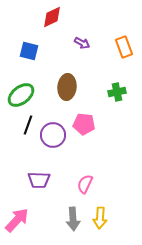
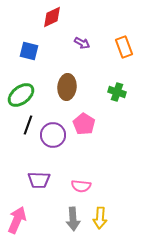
green cross: rotated 30 degrees clockwise
pink pentagon: rotated 25 degrees clockwise
pink semicircle: moved 4 px left, 2 px down; rotated 108 degrees counterclockwise
pink arrow: rotated 20 degrees counterclockwise
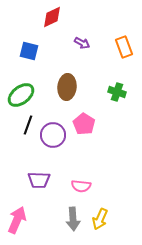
yellow arrow: moved 1 px down; rotated 20 degrees clockwise
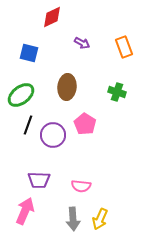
blue square: moved 2 px down
pink pentagon: moved 1 px right
pink arrow: moved 8 px right, 9 px up
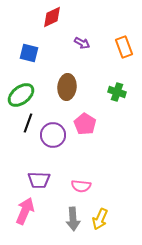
black line: moved 2 px up
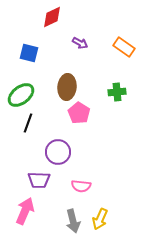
purple arrow: moved 2 px left
orange rectangle: rotated 35 degrees counterclockwise
green cross: rotated 24 degrees counterclockwise
pink pentagon: moved 6 px left, 11 px up
purple circle: moved 5 px right, 17 px down
gray arrow: moved 2 px down; rotated 10 degrees counterclockwise
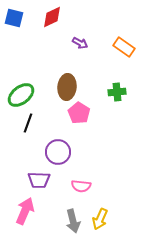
blue square: moved 15 px left, 35 px up
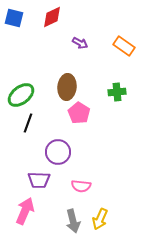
orange rectangle: moved 1 px up
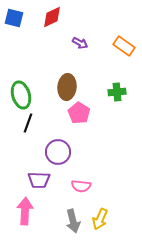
green ellipse: rotated 68 degrees counterclockwise
pink arrow: rotated 20 degrees counterclockwise
